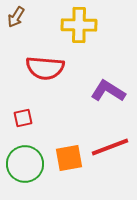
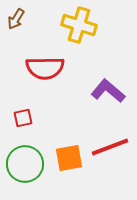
brown arrow: moved 2 px down
yellow cross: rotated 16 degrees clockwise
red semicircle: rotated 6 degrees counterclockwise
purple L-shape: rotated 8 degrees clockwise
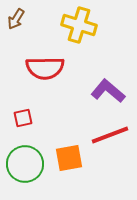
red line: moved 12 px up
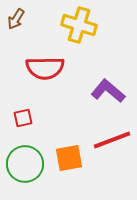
red line: moved 2 px right, 5 px down
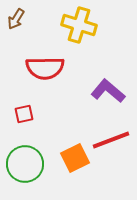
red square: moved 1 px right, 4 px up
red line: moved 1 px left
orange square: moved 6 px right; rotated 16 degrees counterclockwise
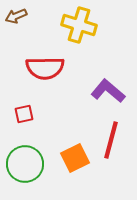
brown arrow: moved 3 px up; rotated 35 degrees clockwise
red line: rotated 54 degrees counterclockwise
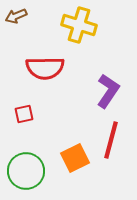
purple L-shape: rotated 84 degrees clockwise
green circle: moved 1 px right, 7 px down
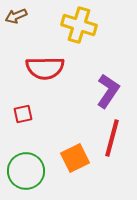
red square: moved 1 px left
red line: moved 1 px right, 2 px up
